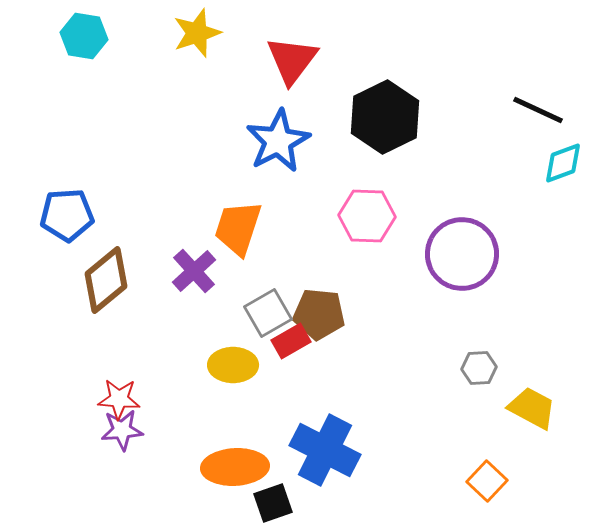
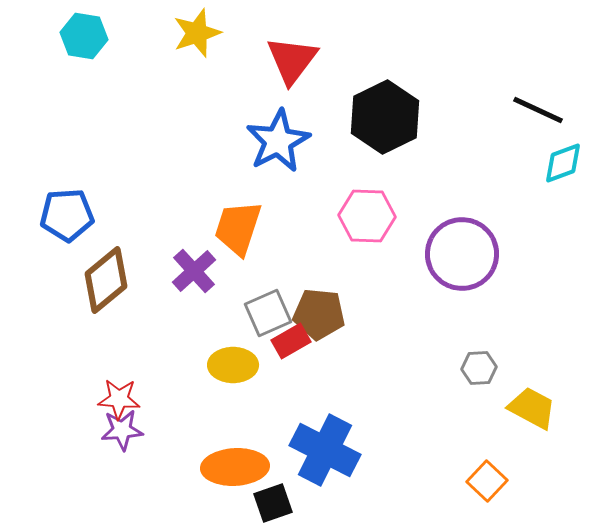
gray square: rotated 6 degrees clockwise
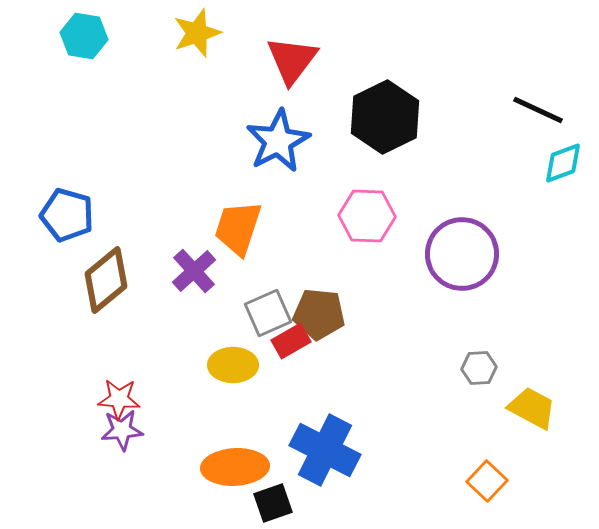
blue pentagon: rotated 20 degrees clockwise
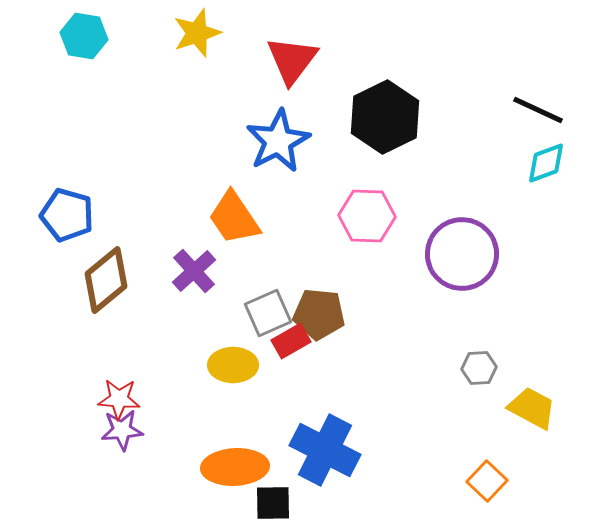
cyan diamond: moved 17 px left
orange trapezoid: moved 4 px left, 10 px up; rotated 52 degrees counterclockwise
black square: rotated 18 degrees clockwise
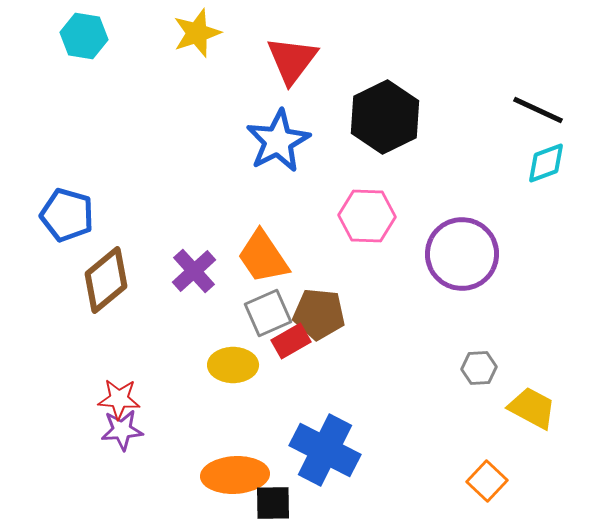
orange trapezoid: moved 29 px right, 39 px down
orange ellipse: moved 8 px down
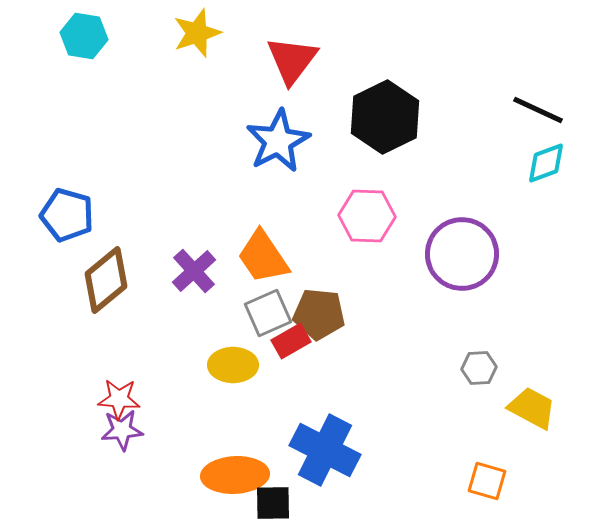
orange square: rotated 27 degrees counterclockwise
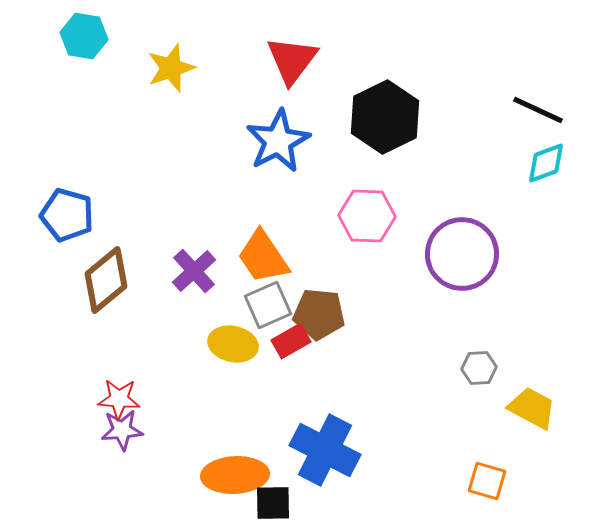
yellow star: moved 26 px left, 35 px down
gray square: moved 8 px up
yellow ellipse: moved 21 px up; rotated 12 degrees clockwise
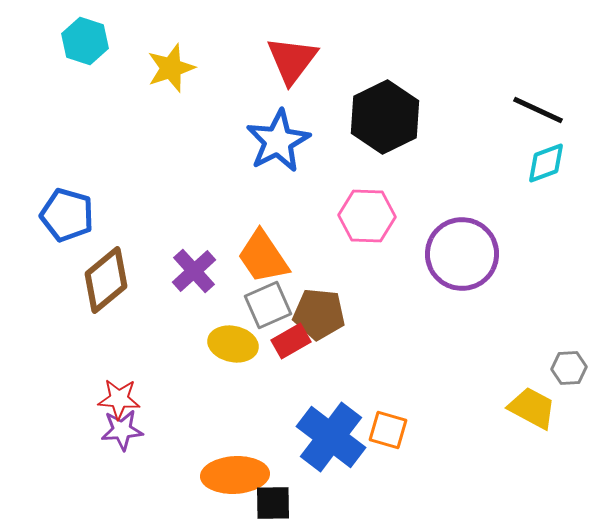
cyan hexagon: moved 1 px right, 5 px down; rotated 9 degrees clockwise
gray hexagon: moved 90 px right
blue cross: moved 6 px right, 13 px up; rotated 10 degrees clockwise
orange square: moved 99 px left, 51 px up
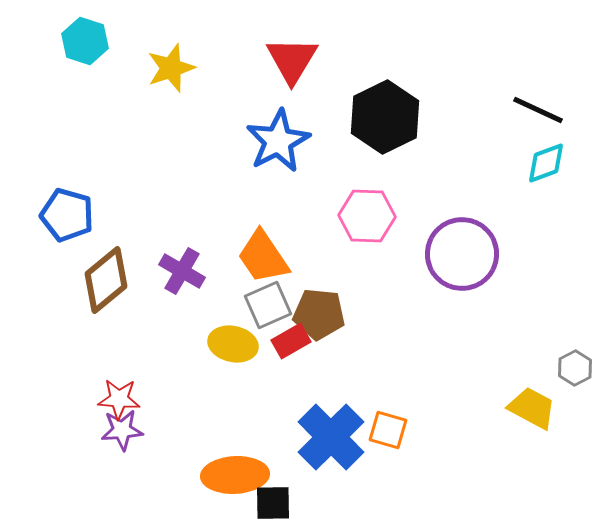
red triangle: rotated 6 degrees counterclockwise
purple cross: moved 12 px left; rotated 18 degrees counterclockwise
gray hexagon: moved 6 px right; rotated 24 degrees counterclockwise
blue cross: rotated 8 degrees clockwise
